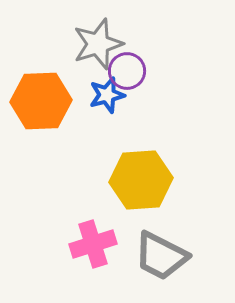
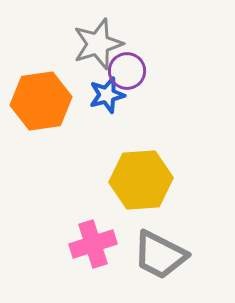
orange hexagon: rotated 6 degrees counterclockwise
gray trapezoid: moved 1 px left, 1 px up
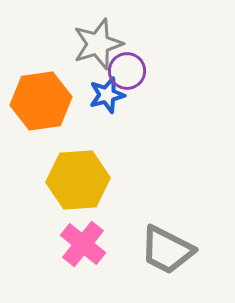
yellow hexagon: moved 63 px left
pink cross: moved 10 px left; rotated 33 degrees counterclockwise
gray trapezoid: moved 7 px right, 5 px up
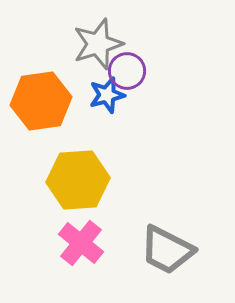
pink cross: moved 2 px left, 1 px up
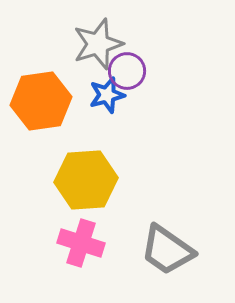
yellow hexagon: moved 8 px right
pink cross: rotated 21 degrees counterclockwise
gray trapezoid: rotated 8 degrees clockwise
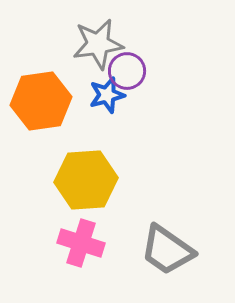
gray star: rotated 9 degrees clockwise
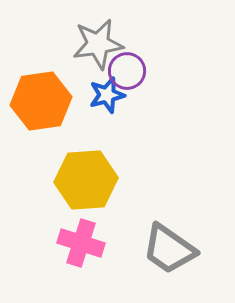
gray trapezoid: moved 2 px right, 1 px up
